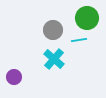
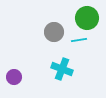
gray circle: moved 1 px right, 2 px down
cyan cross: moved 8 px right, 10 px down; rotated 20 degrees counterclockwise
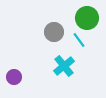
cyan line: rotated 63 degrees clockwise
cyan cross: moved 2 px right, 3 px up; rotated 30 degrees clockwise
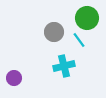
cyan cross: rotated 25 degrees clockwise
purple circle: moved 1 px down
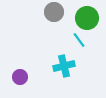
gray circle: moved 20 px up
purple circle: moved 6 px right, 1 px up
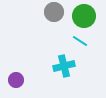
green circle: moved 3 px left, 2 px up
cyan line: moved 1 px right, 1 px down; rotated 21 degrees counterclockwise
purple circle: moved 4 px left, 3 px down
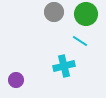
green circle: moved 2 px right, 2 px up
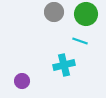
cyan line: rotated 14 degrees counterclockwise
cyan cross: moved 1 px up
purple circle: moved 6 px right, 1 px down
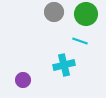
purple circle: moved 1 px right, 1 px up
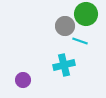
gray circle: moved 11 px right, 14 px down
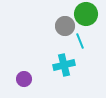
cyan line: rotated 49 degrees clockwise
purple circle: moved 1 px right, 1 px up
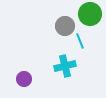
green circle: moved 4 px right
cyan cross: moved 1 px right, 1 px down
